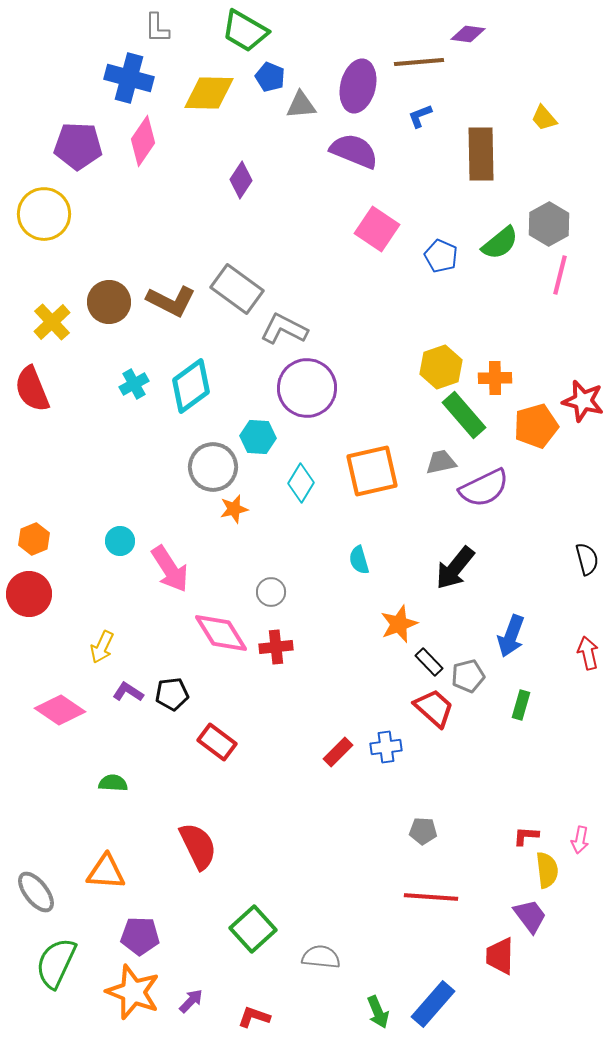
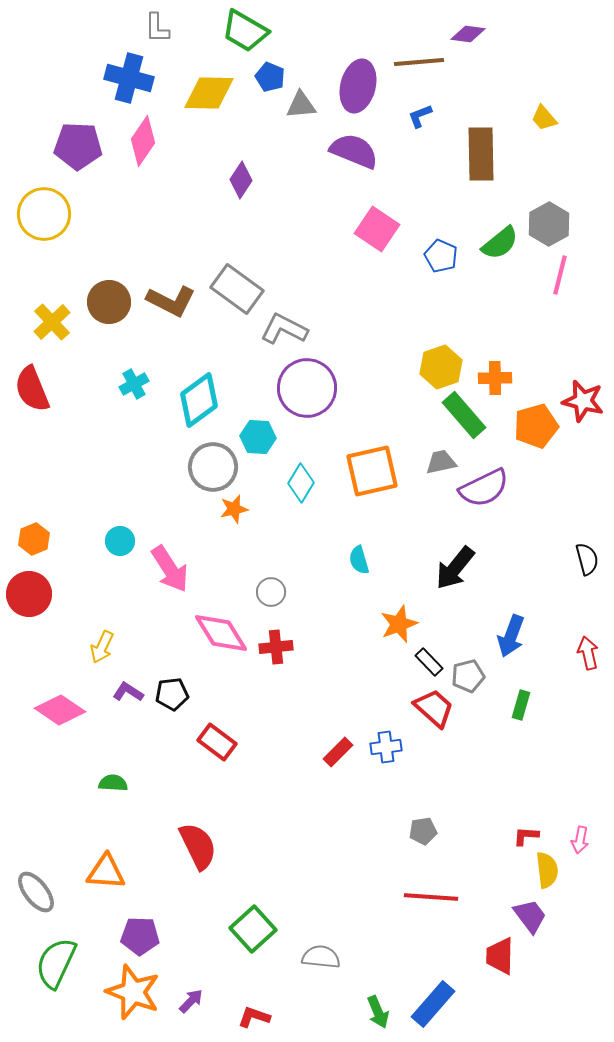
cyan diamond at (191, 386): moved 8 px right, 14 px down
gray pentagon at (423, 831): rotated 12 degrees counterclockwise
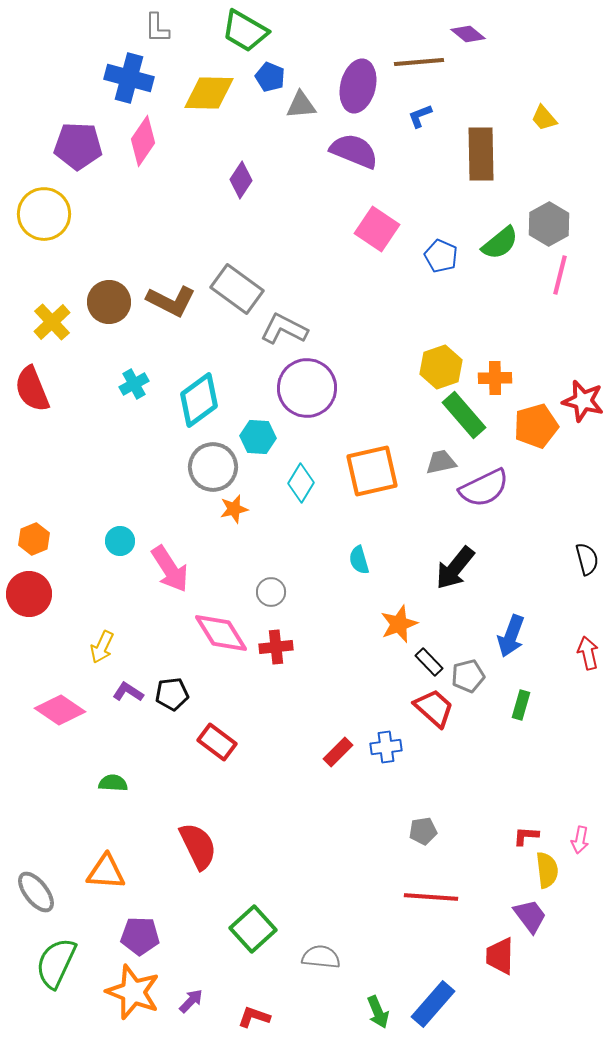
purple diamond at (468, 34): rotated 32 degrees clockwise
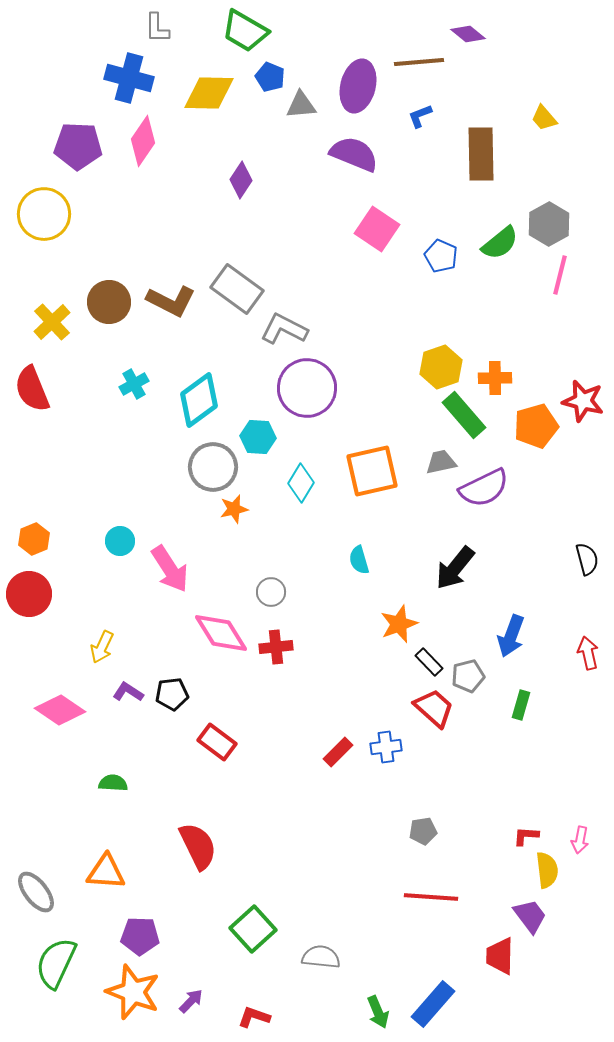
purple semicircle at (354, 151): moved 3 px down
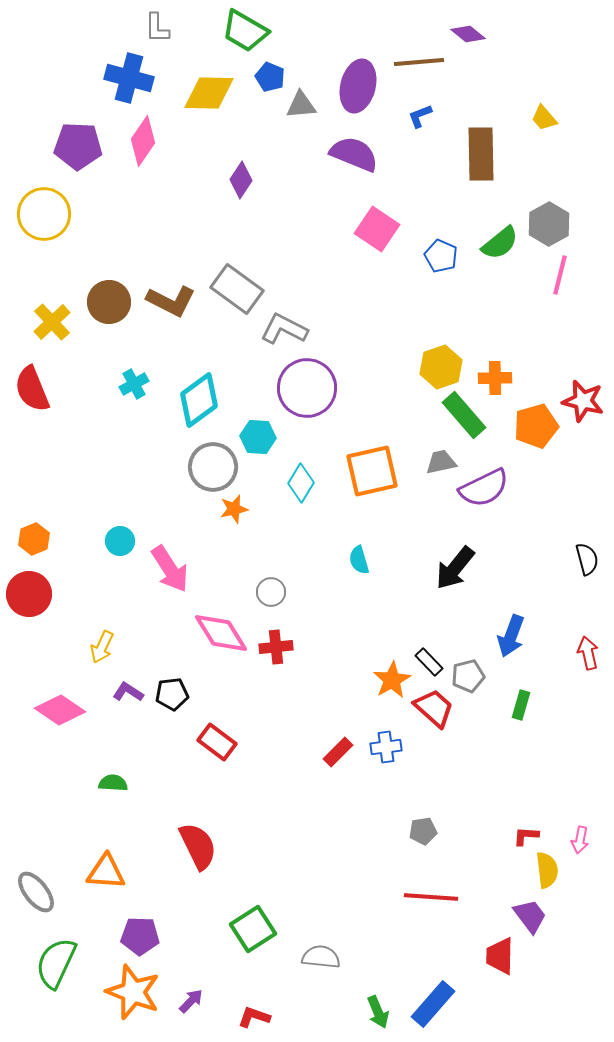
orange star at (399, 624): moved 7 px left, 56 px down; rotated 9 degrees counterclockwise
green square at (253, 929): rotated 9 degrees clockwise
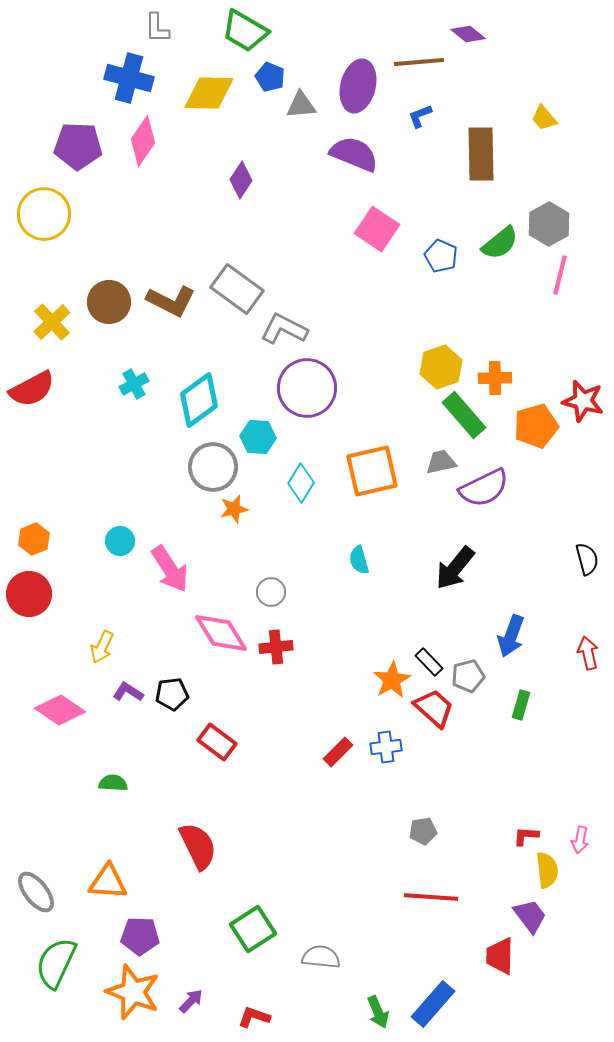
red semicircle at (32, 389): rotated 96 degrees counterclockwise
orange triangle at (106, 872): moved 2 px right, 10 px down
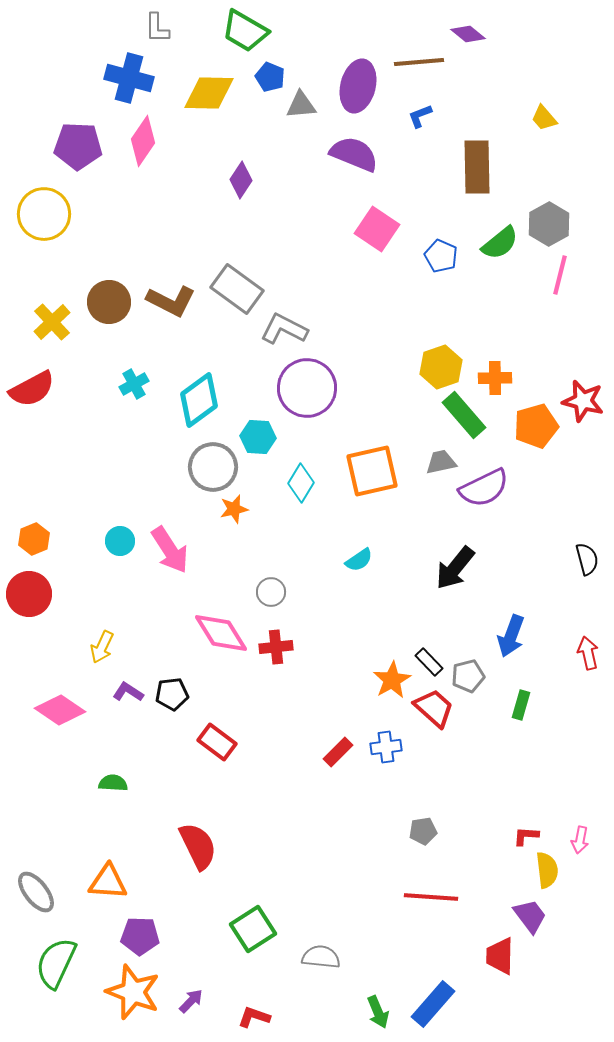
brown rectangle at (481, 154): moved 4 px left, 13 px down
cyan semicircle at (359, 560): rotated 108 degrees counterclockwise
pink arrow at (170, 569): moved 19 px up
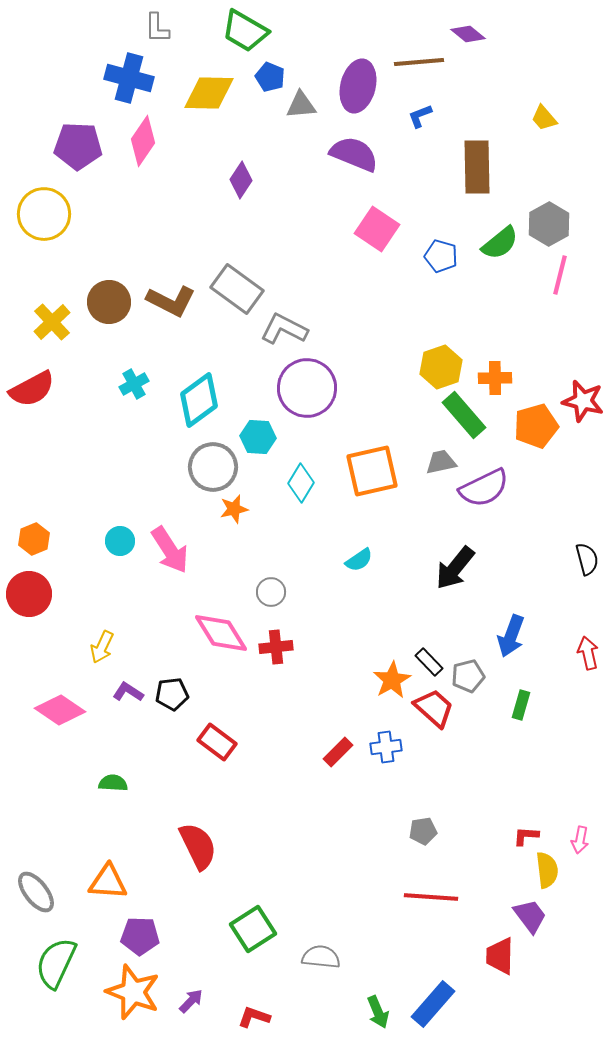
blue pentagon at (441, 256): rotated 8 degrees counterclockwise
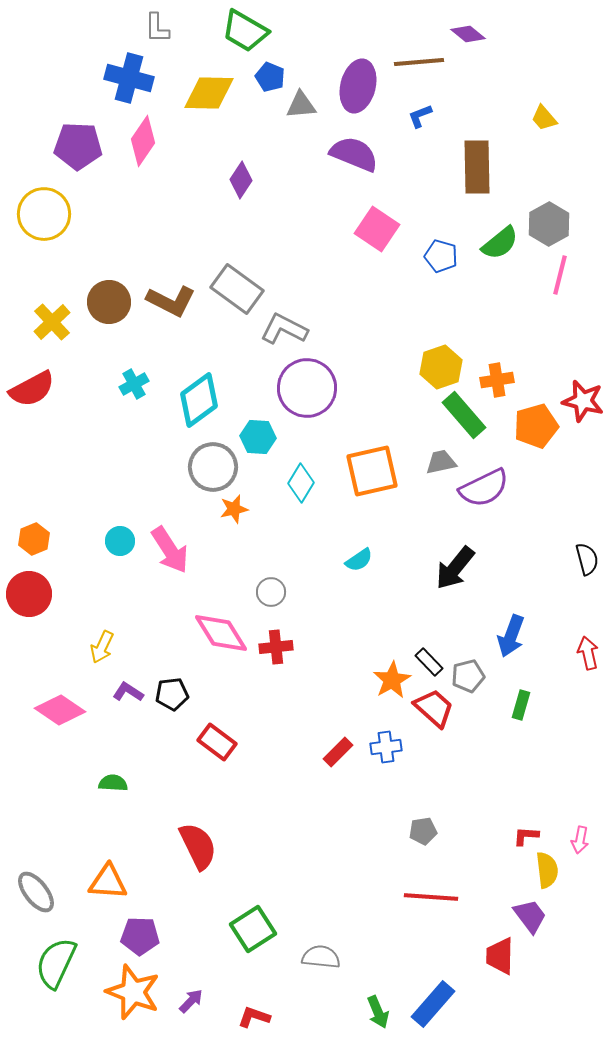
orange cross at (495, 378): moved 2 px right, 2 px down; rotated 8 degrees counterclockwise
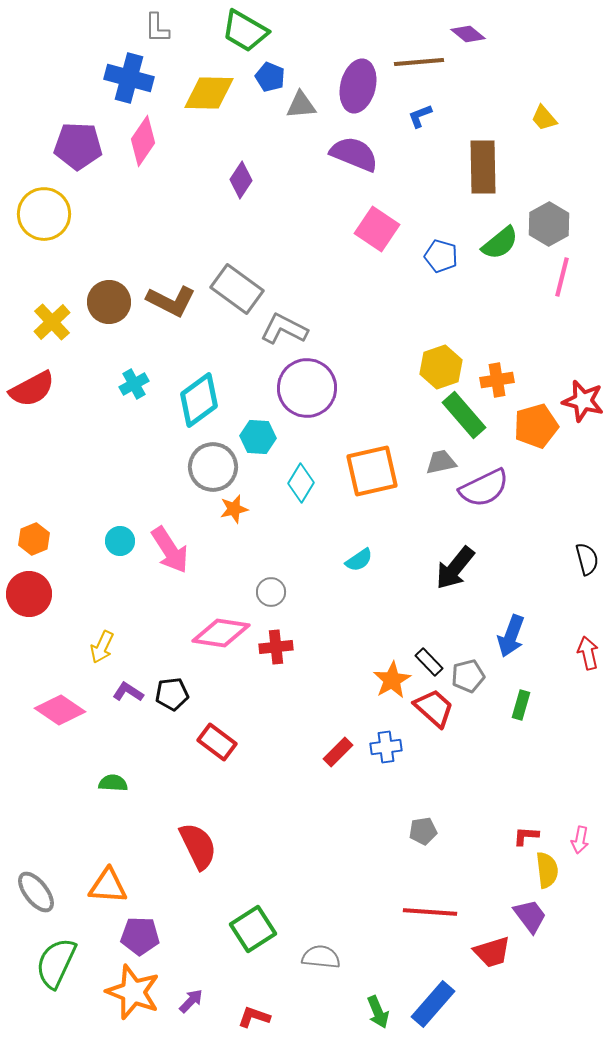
brown rectangle at (477, 167): moved 6 px right
pink line at (560, 275): moved 2 px right, 2 px down
pink diamond at (221, 633): rotated 50 degrees counterclockwise
orange triangle at (108, 882): moved 4 px down
red line at (431, 897): moved 1 px left, 15 px down
red trapezoid at (500, 956): moved 8 px left, 4 px up; rotated 108 degrees counterclockwise
